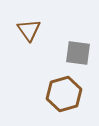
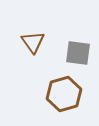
brown triangle: moved 4 px right, 12 px down
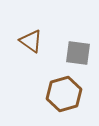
brown triangle: moved 2 px left, 1 px up; rotated 20 degrees counterclockwise
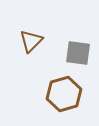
brown triangle: rotated 40 degrees clockwise
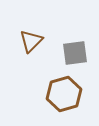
gray square: moved 3 px left; rotated 16 degrees counterclockwise
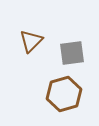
gray square: moved 3 px left
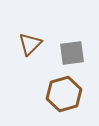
brown triangle: moved 1 px left, 3 px down
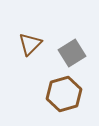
gray square: rotated 24 degrees counterclockwise
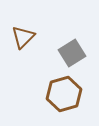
brown triangle: moved 7 px left, 7 px up
